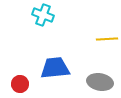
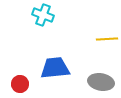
gray ellipse: moved 1 px right
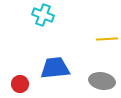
gray ellipse: moved 1 px right, 1 px up
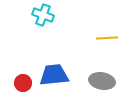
yellow line: moved 1 px up
blue trapezoid: moved 1 px left, 7 px down
red circle: moved 3 px right, 1 px up
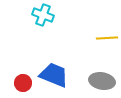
blue trapezoid: rotated 28 degrees clockwise
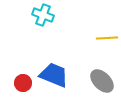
gray ellipse: rotated 35 degrees clockwise
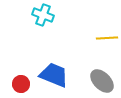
red circle: moved 2 px left, 1 px down
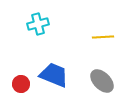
cyan cross: moved 5 px left, 9 px down; rotated 35 degrees counterclockwise
yellow line: moved 4 px left, 1 px up
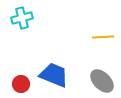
cyan cross: moved 16 px left, 6 px up
